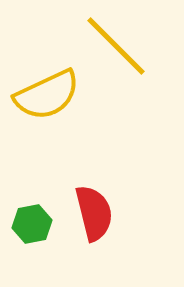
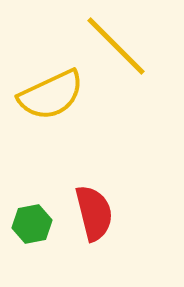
yellow semicircle: moved 4 px right
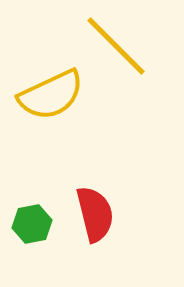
red semicircle: moved 1 px right, 1 px down
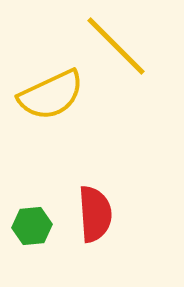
red semicircle: rotated 10 degrees clockwise
green hexagon: moved 2 px down; rotated 6 degrees clockwise
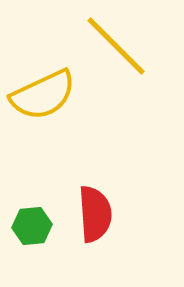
yellow semicircle: moved 8 px left
